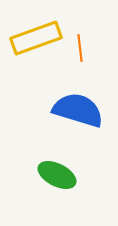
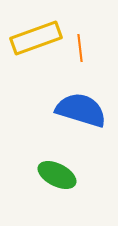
blue semicircle: moved 3 px right
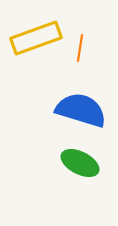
orange line: rotated 16 degrees clockwise
green ellipse: moved 23 px right, 12 px up
